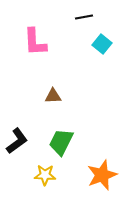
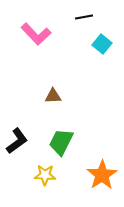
pink L-shape: moved 1 px right, 8 px up; rotated 40 degrees counterclockwise
orange star: rotated 12 degrees counterclockwise
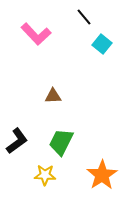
black line: rotated 60 degrees clockwise
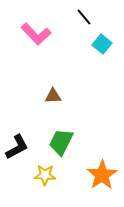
black L-shape: moved 6 px down; rotated 8 degrees clockwise
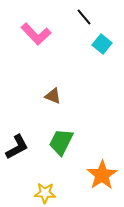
brown triangle: rotated 24 degrees clockwise
yellow star: moved 18 px down
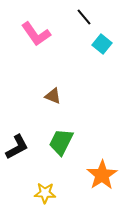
pink L-shape: rotated 8 degrees clockwise
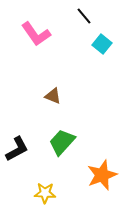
black line: moved 1 px up
green trapezoid: moved 1 px right; rotated 16 degrees clockwise
black L-shape: moved 2 px down
orange star: rotated 12 degrees clockwise
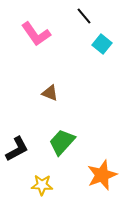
brown triangle: moved 3 px left, 3 px up
yellow star: moved 3 px left, 8 px up
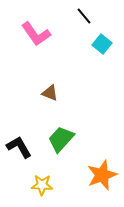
green trapezoid: moved 1 px left, 3 px up
black L-shape: moved 2 px right, 2 px up; rotated 92 degrees counterclockwise
